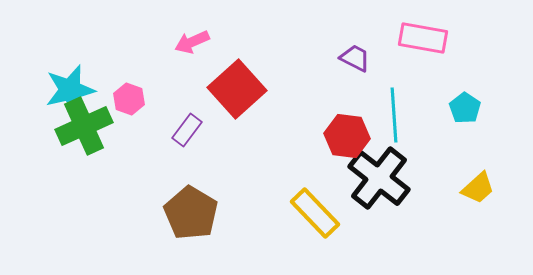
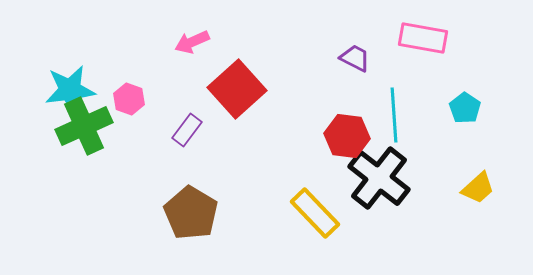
cyan star: rotated 6 degrees clockwise
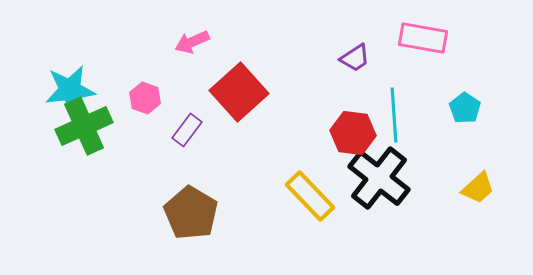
purple trapezoid: rotated 120 degrees clockwise
red square: moved 2 px right, 3 px down
pink hexagon: moved 16 px right, 1 px up
red hexagon: moved 6 px right, 3 px up
yellow rectangle: moved 5 px left, 17 px up
